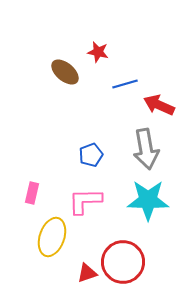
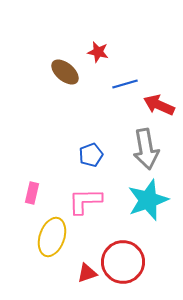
cyan star: rotated 21 degrees counterclockwise
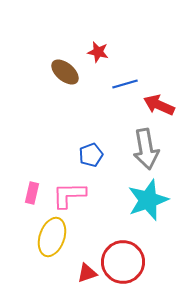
pink L-shape: moved 16 px left, 6 px up
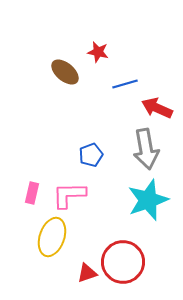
red arrow: moved 2 px left, 3 px down
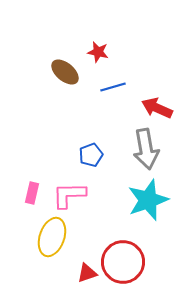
blue line: moved 12 px left, 3 px down
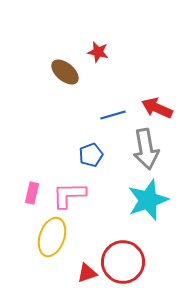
blue line: moved 28 px down
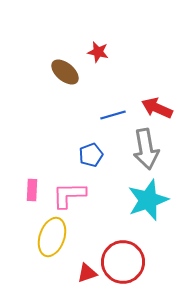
pink rectangle: moved 3 px up; rotated 10 degrees counterclockwise
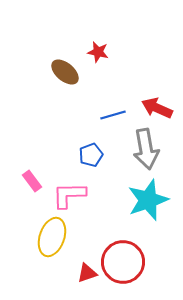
pink rectangle: moved 9 px up; rotated 40 degrees counterclockwise
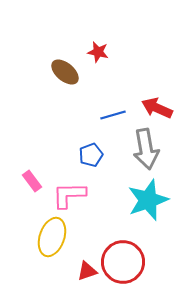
red triangle: moved 2 px up
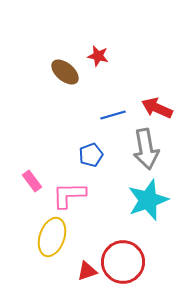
red star: moved 4 px down
